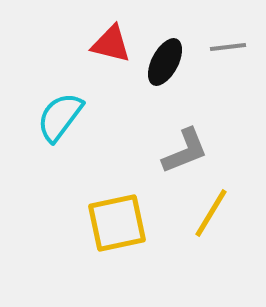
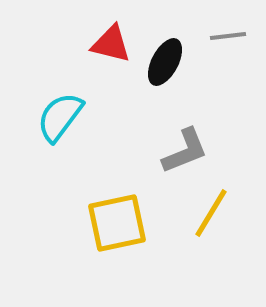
gray line: moved 11 px up
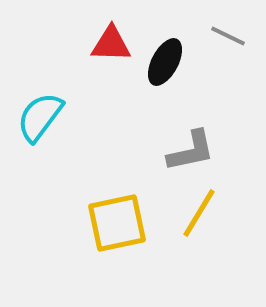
gray line: rotated 33 degrees clockwise
red triangle: rotated 12 degrees counterclockwise
cyan semicircle: moved 20 px left
gray L-shape: moved 6 px right; rotated 10 degrees clockwise
yellow line: moved 12 px left
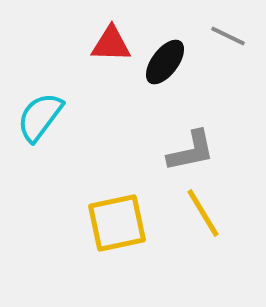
black ellipse: rotated 9 degrees clockwise
yellow line: moved 4 px right; rotated 62 degrees counterclockwise
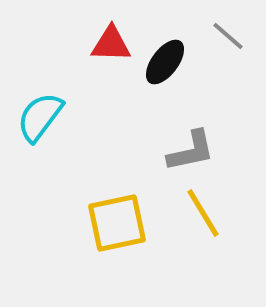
gray line: rotated 15 degrees clockwise
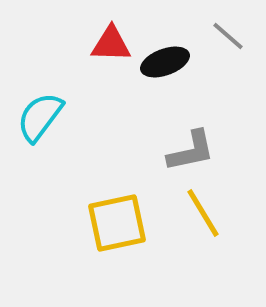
black ellipse: rotated 33 degrees clockwise
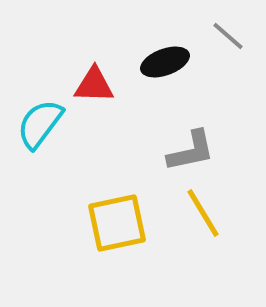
red triangle: moved 17 px left, 41 px down
cyan semicircle: moved 7 px down
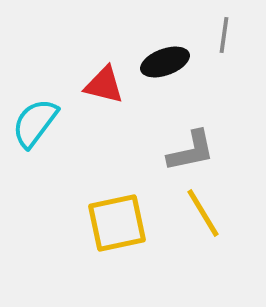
gray line: moved 4 px left, 1 px up; rotated 57 degrees clockwise
red triangle: moved 10 px right; rotated 12 degrees clockwise
cyan semicircle: moved 5 px left, 1 px up
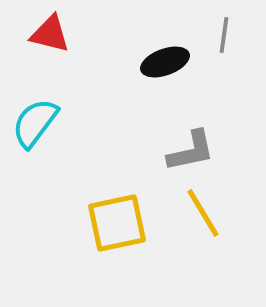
red triangle: moved 54 px left, 51 px up
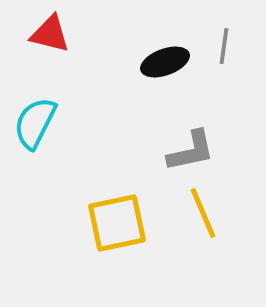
gray line: moved 11 px down
cyan semicircle: rotated 10 degrees counterclockwise
yellow line: rotated 8 degrees clockwise
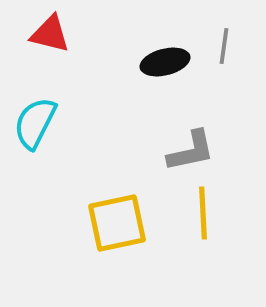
black ellipse: rotated 6 degrees clockwise
yellow line: rotated 20 degrees clockwise
